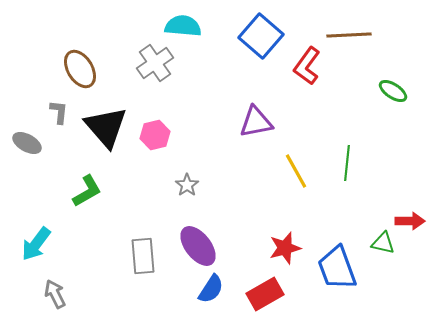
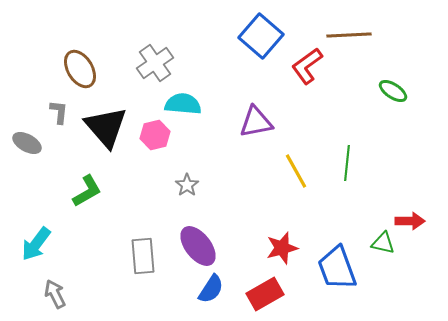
cyan semicircle: moved 78 px down
red L-shape: rotated 18 degrees clockwise
red star: moved 3 px left
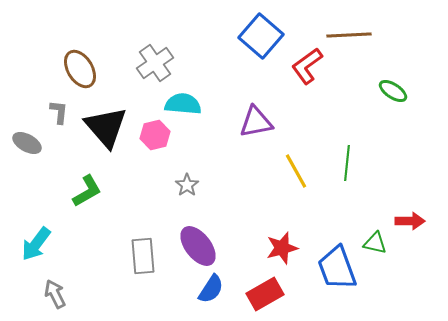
green triangle: moved 8 px left
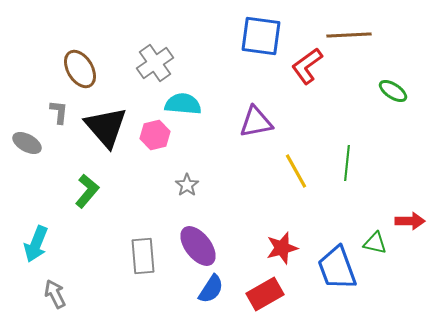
blue square: rotated 33 degrees counterclockwise
green L-shape: rotated 20 degrees counterclockwise
cyan arrow: rotated 15 degrees counterclockwise
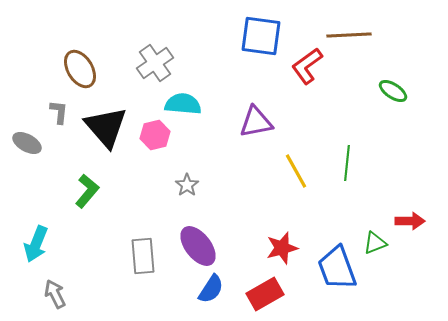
green triangle: rotated 35 degrees counterclockwise
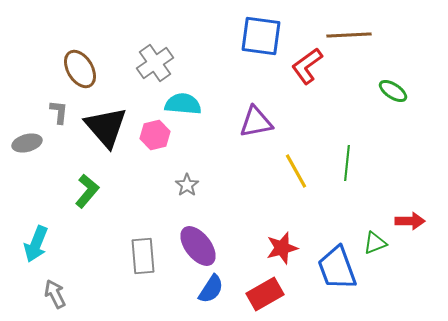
gray ellipse: rotated 44 degrees counterclockwise
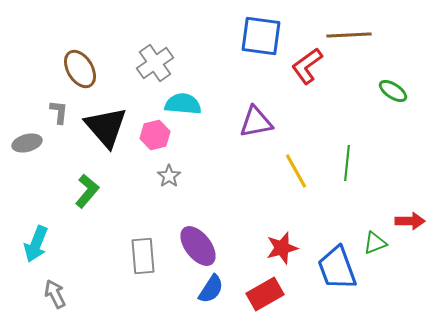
gray star: moved 18 px left, 9 px up
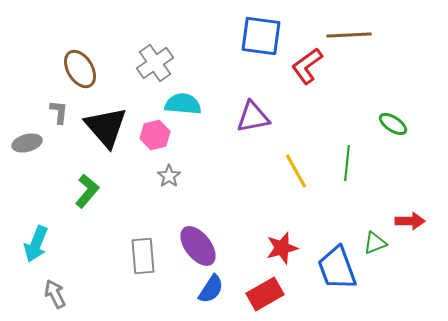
green ellipse: moved 33 px down
purple triangle: moved 3 px left, 5 px up
